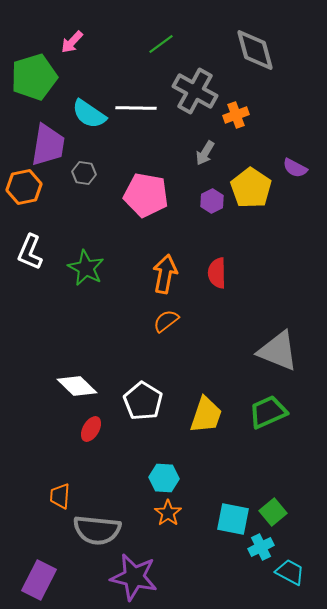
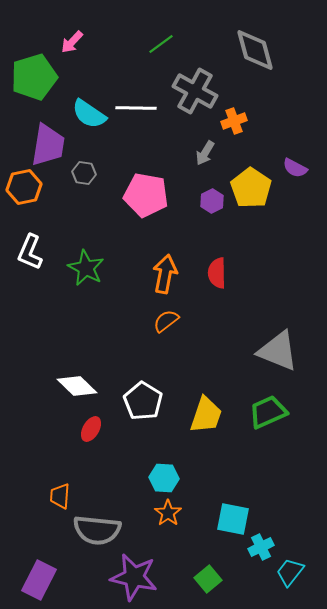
orange cross: moved 2 px left, 6 px down
green square: moved 65 px left, 67 px down
cyan trapezoid: rotated 80 degrees counterclockwise
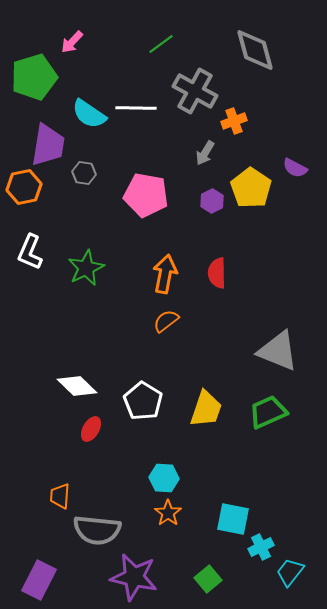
green star: rotated 18 degrees clockwise
yellow trapezoid: moved 6 px up
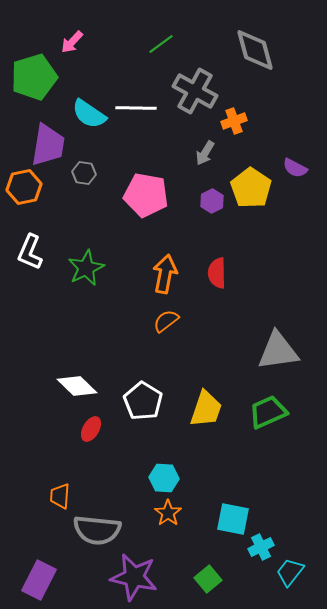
gray triangle: rotated 30 degrees counterclockwise
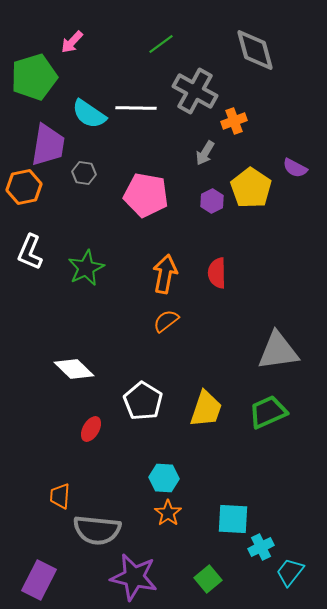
white diamond: moved 3 px left, 17 px up
cyan square: rotated 8 degrees counterclockwise
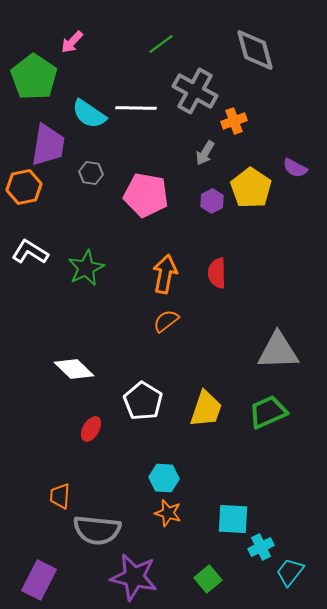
green pentagon: rotated 21 degrees counterclockwise
gray hexagon: moved 7 px right
white L-shape: rotated 99 degrees clockwise
gray triangle: rotated 6 degrees clockwise
orange star: rotated 20 degrees counterclockwise
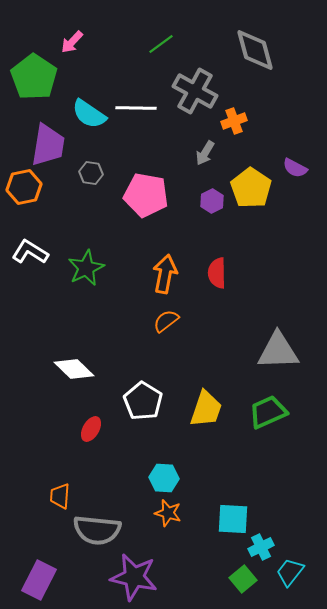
green square: moved 35 px right
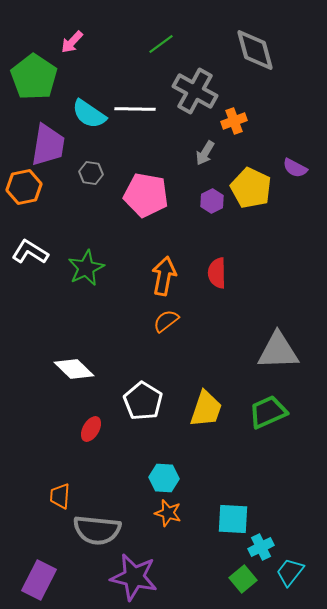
white line: moved 1 px left, 1 px down
yellow pentagon: rotated 9 degrees counterclockwise
orange arrow: moved 1 px left, 2 px down
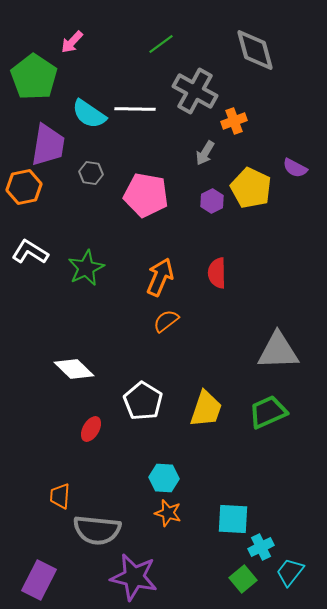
orange arrow: moved 4 px left, 1 px down; rotated 12 degrees clockwise
